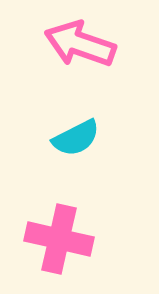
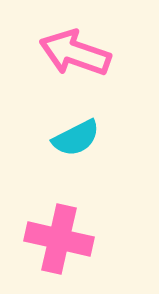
pink arrow: moved 5 px left, 9 px down
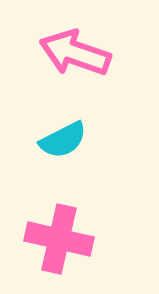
cyan semicircle: moved 13 px left, 2 px down
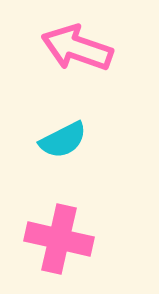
pink arrow: moved 2 px right, 5 px up
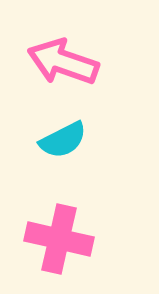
pink arrow: moved 14 px left, 14 px down
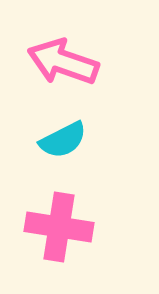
pink cross: moved 12 px up; rotated 4 degrees counterclockwise
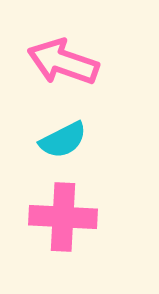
pink cross: moved 4 px right, 10 px up; rotated 6 degrees counterclockwise
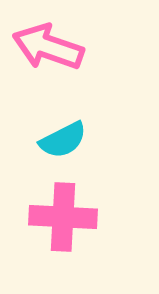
pink arrow: moved 15 px left, 15 px up
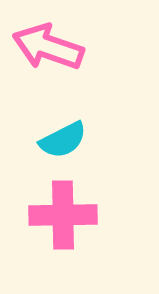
pink cross: moved 2 px up; rotated 4 degrees counterclockwise
